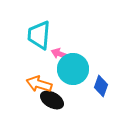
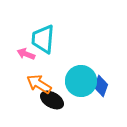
cyan trapezoid: moved 4 px right, 4 px down
pink arrow: moved 34 px left
cyan circle: moved 8 px right, 12 px down
orange arrow: rotated 15 degrees clockwise
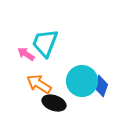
cyan trapezoid: moved 2 px right, 4 px down; rotated 16 degrees clockwise
pink arrow: rotated 12 degrees clockwise
cyan circle: moved 1 px right
black ellipse: moved 2 px right, 3 px down; rotated 10 degrees counterclockwise
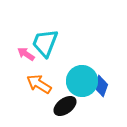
black ellipse: moved 11 px right, 3 px down; rotated 55 degrees counterclockwise
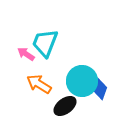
blue diamond: moved 1 px left, 3 px down
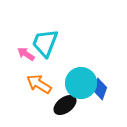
cyan circle: moved 1 px left, 2 px down
black ellipse: moved 1 px up
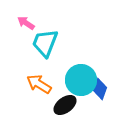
pink arrow: moved 31 px up
cyan circle: moved 3 px up
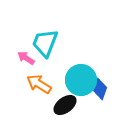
pink arrow: moved 35 px down
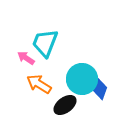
cyan circle: moved 1 px right, 1 px up
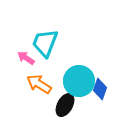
cyan circle: moved 3 px left, 2 px down
black ellipse: rotated 25 degrees counterclockwise
